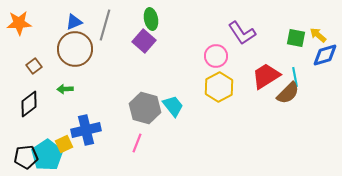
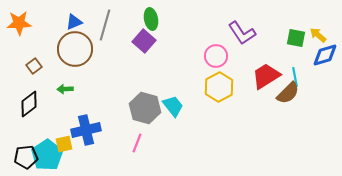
yellow square: rotated 12 degrees clockwise
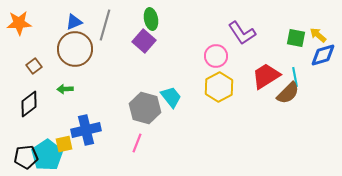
blue diamond: moved 2 px left
cyan trapezoid: moved 2 px left, 9 px up
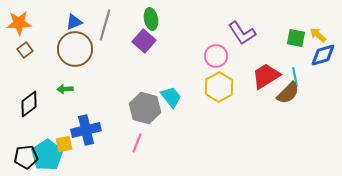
brown square: moved 9 px left, 16 px up
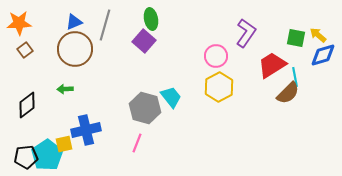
purple L-shape: moved 4 px right; rotated 112 degrees counterclockwise
red trapezoid: moved 6 px right, 11 px up
black diamond: moved 2 px left, 1 px down
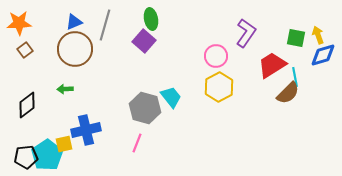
yellow arrow: rotated 30 degrees clockwise
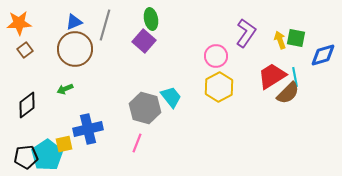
yellow arrow: moved 38 px left, 5 px down
red trapezoid: moved 11 px down
green arrow: rotated 21 degrees counterclockwise
blue cross: moved 2 px right, 1 px up
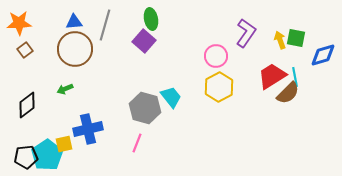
blue triangle: rotated 18 degrees clockwise
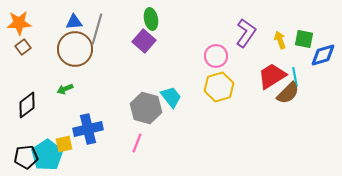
gray line: moved 8 px left, 4 px down
green square: moved 8 px right, 1 px down
brown square: moved 2 px left, 3 px up
yellow hexagon: rotated 12 degrees clockwise
gray hexagon: moved 1 px right
